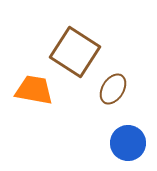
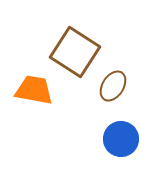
brown ellipse: moved 3 px up
blue circle: moved 7 px left, 4 px up
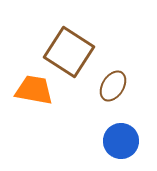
brown square: moved 6 px left
blue circle: moved 2 px down
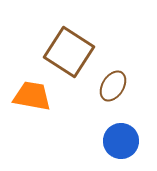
orange trapezoid: moved 2 px left, 6 px down
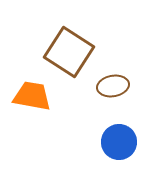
brown ellipse: rotated 48 degrees clockwise
blue circle: moved 2 px left, 1 px down
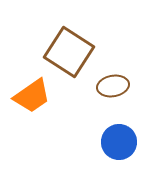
orange trapezoid: rotated 135 degrees clockwise
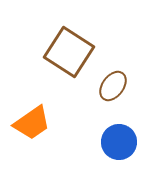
brown ellipse: rotated 44 degrees counterclockwise
orange trapezoid: moved 27 px down
